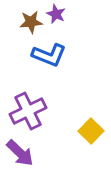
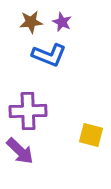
purple star: moved 6 px right, 8 px down
purple cross: rotated 24 degrees clockwise
yellow square: moved 4 px down; rotated 30 degrees counterclockwise
purple arrow: moved 2 px up
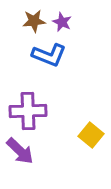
brown star: moved 3 px right, 1 px up
yellow square: rotated 25 degrees clockwise
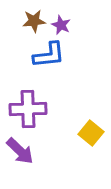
purple star: moved 1 px left, 3 px down
blue L-shape: rotated 28 degrees counterclockwise
purple cross: moved 2 px up
yellow square: moved 2 px up
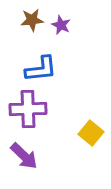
brown star: moved 2 px left, 1 px up
blue L-shape: moved 8 px left, 14 px down
purple arrow: moved 4 px right, 5 px down
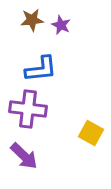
purple cross: rotated 9 degrees clockwise
yellow square: rotated 10 degrees counterclockwise
